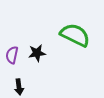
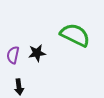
purple semicircle: moved 1 px right
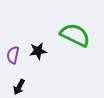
black star: moved 1 px right, 2 px up
black arrow: rotated 35 degrees clockwise
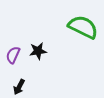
green semicircle: moved 8 px right, 8 px up
purple semicircle: rotated 12 degrees clockwise
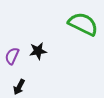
green semicircle: moved 3 px up
purple semicircle: moved 1 px left, 1 px down
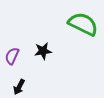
black star: moved 5 px right
